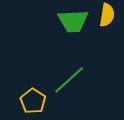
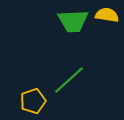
yellow semicircle: rotated 90 degrees counterclockwise
yellow pentagon: rotated 20 degrees clockwise
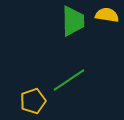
green trapezoid: rotated 88 degrees counterclockwise
green line: rotated 8 degrees clockwise
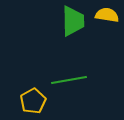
green line: rotated 24 degrees clockwise
yellow pentagon: rotated 10 degrees counterclockwise
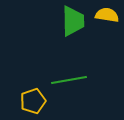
yellow pentagon: rotated 10 degrees clockwise
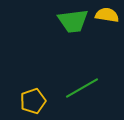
green trapezoid: rotated 84 degrees clockwise
green line: moved 13 px right, 8 px down; rotated 20 degrees counterclockwise
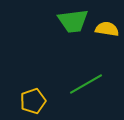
yellow semicircle: moved 14 px down
green line: moved 4 px right, 4 px up
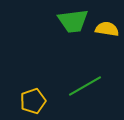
green line: moved 1 px left, 2 px down
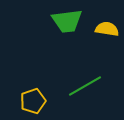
green trapezoid: moved 6 px left
